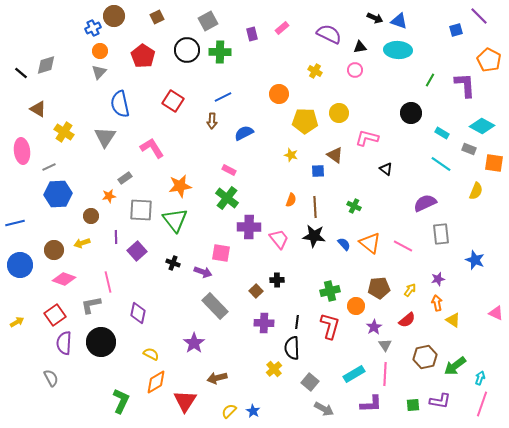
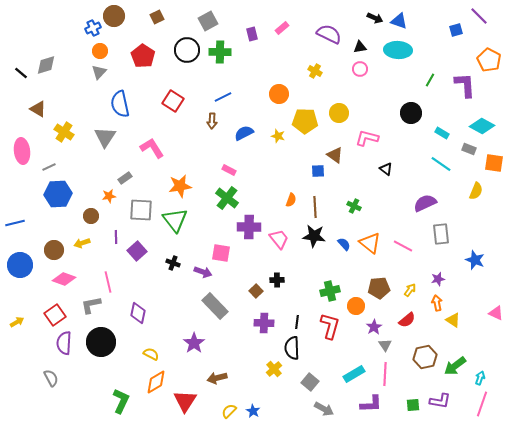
pink circle at (355, 70): moved 5 px right, 1 px up
yellow star at (291, 155): moved 13 px left, 19 px up
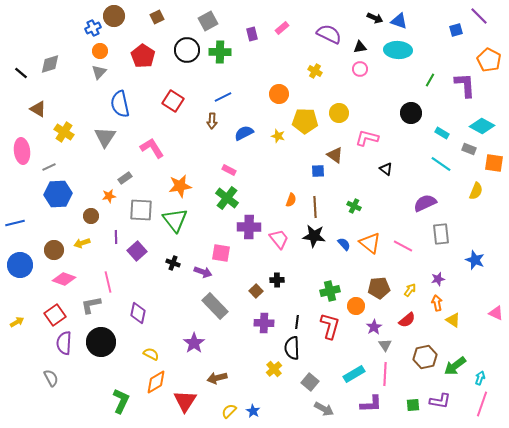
gray diamond at (46, 65): moved 4 px right, 1 px up
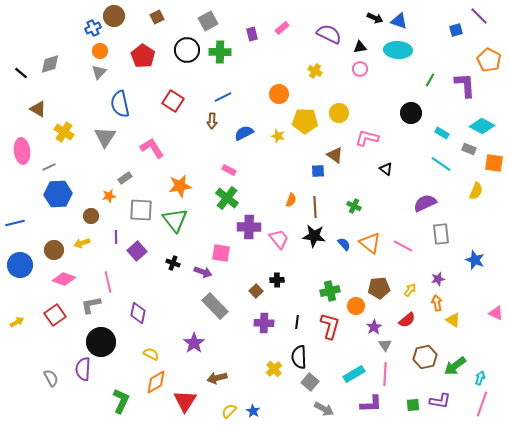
purple semicircle at (64, 343): moved 19 px right, 26 px down
black semicircle at (292, 348): moved 7 px right, 9 px down
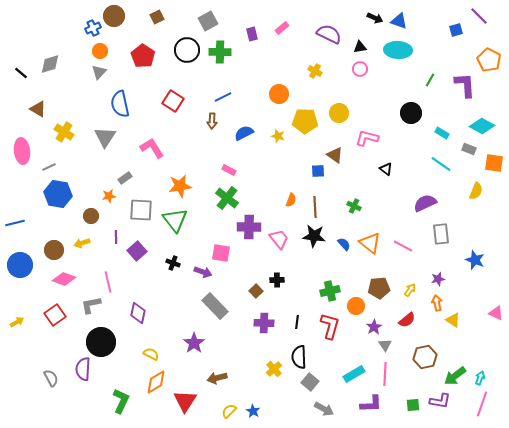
blue hexagon at (58, 194): rotated 12 degrees clockwise
green arrow at (455, 366): moved 10 px down
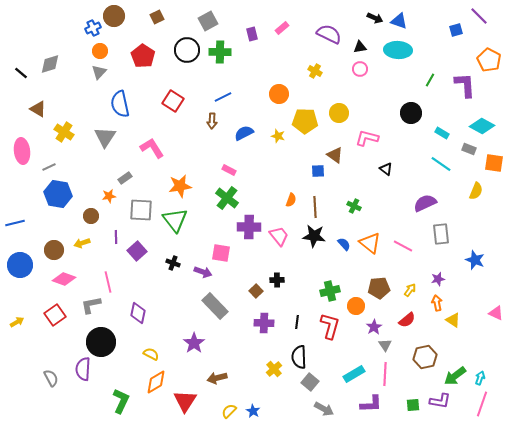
pink trapezoid at (279, 239): moved 3 px up
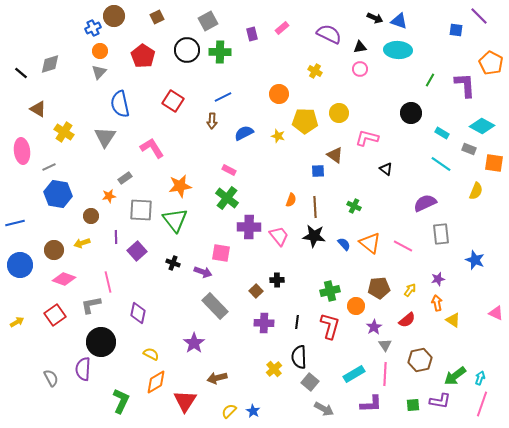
blue square at (456, 30): rotated 24 degrees clockwise
orange pentagon at (489, 60): moved 2 px right, 3 px down
brown hexagon at (425, 357): moved 5 px left, 3 px down
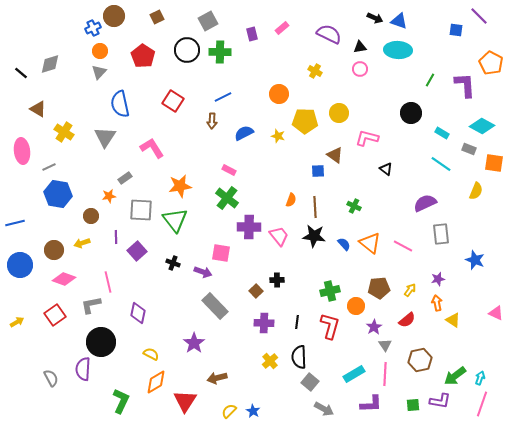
yellow cross at (274, 369): moved 4 px left, 8 px up
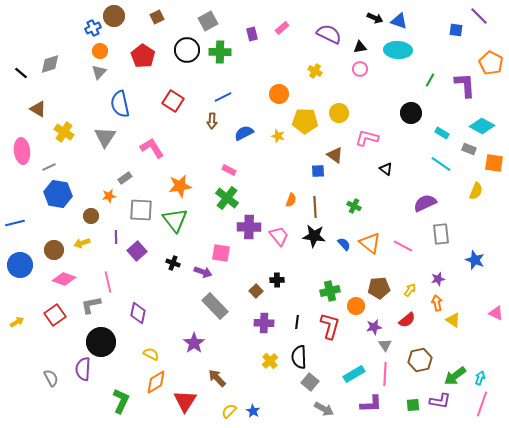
purple star at (374, 327): rotated 21 degrees clockwise
brown arrow at (217, 378): rotated 60 degrees clockwise
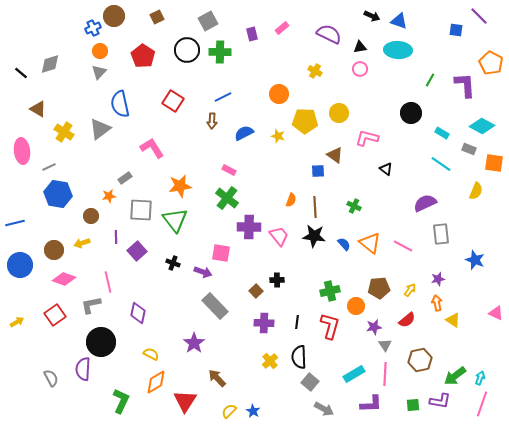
black arrow at (375, 18): moved 3 px left, 2 px up
gray triangle at (105, 137): moved 5 px left, 8 px up; rotated 20 degrees clockwise
